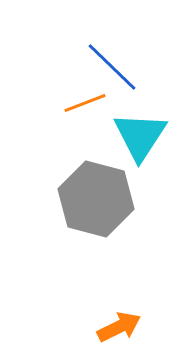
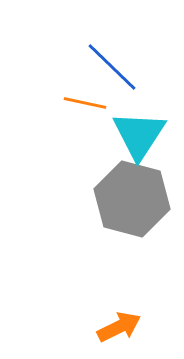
orange line: rotated 33 degrees clockwise
cyan triangle: moved 1 px left, 1 px up
gray hexagon: moved 36 px right
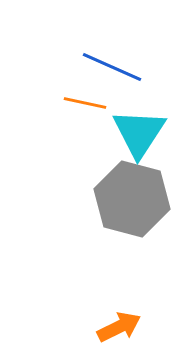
blue line: rotated 20 degrees counterclockwise
cyan triangle: moved 2 px up
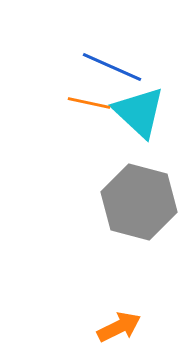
orange line: moved 4 px right
cyan triangle: moved 21 px up; rotated 20 degrees counterclockwise
gray hexagon: moved 7 px right, 3 px down
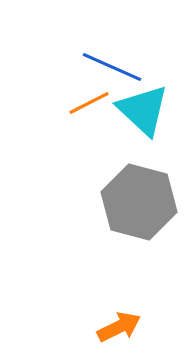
orange line: rotated 39 degrees counterclockwise
cyan triangle: moved 4 px right, 2 px up
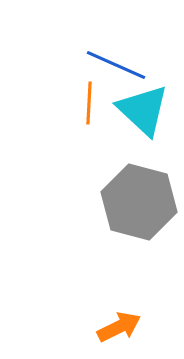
blue line: moved 4 px right, 2 px up
orange line: rotated 60 degrees counterclockwise
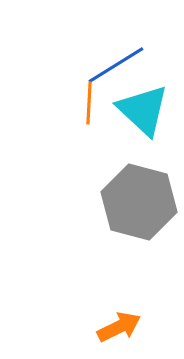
blue line: rotated 56 degrees counterclockwise
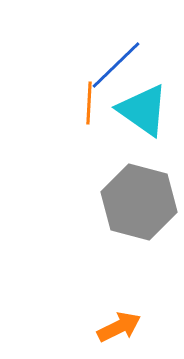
blue line: rotated 12 degrees counterclockwise
cyan triangle: rotated 8 degrees counterclockwise
